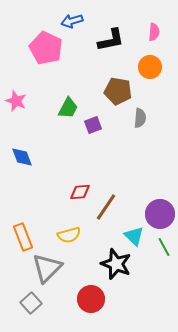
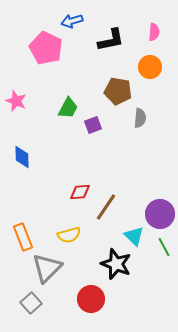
blue diamond: rotated 20 degrees clockwise
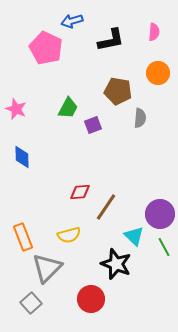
orange circle: moved 8 px right, 6 px down
pink star: moved 8 px down
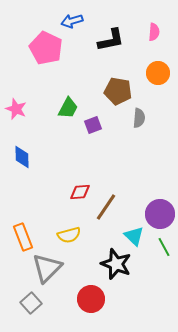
gray semicircle: moved 1 px left
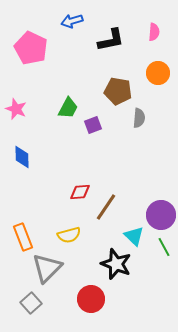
pink pentagon: moved 15 px left
purple circle: moved 1 px right, 1 px down
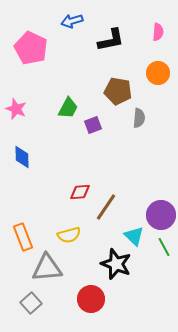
pink semicircle: moved 4 px right
gray triangle: rotated 40 degrees clockwise
